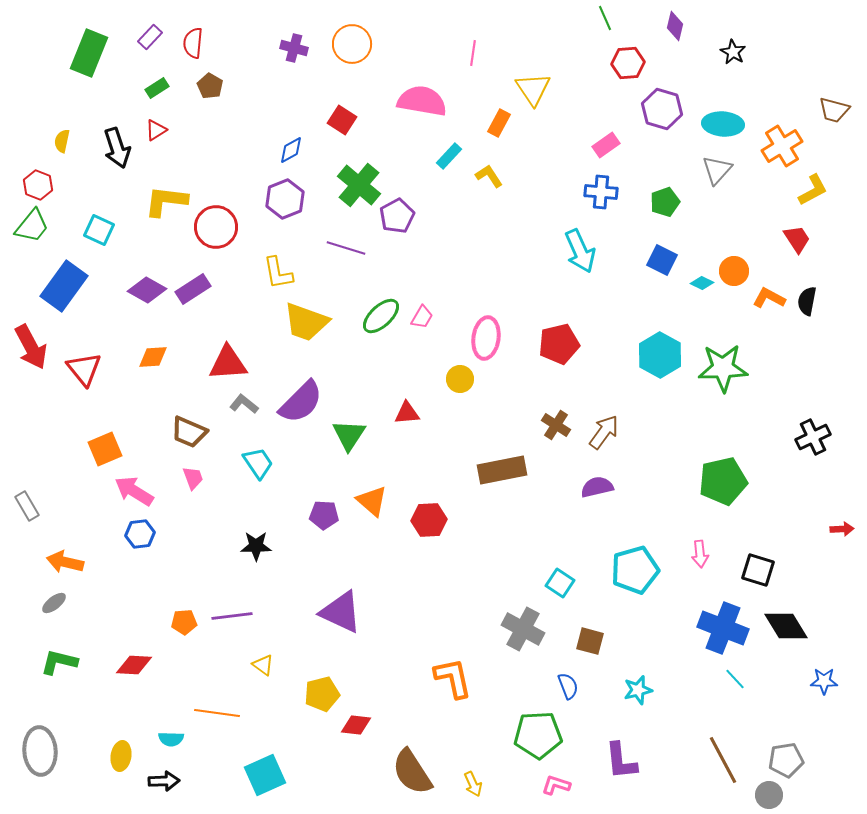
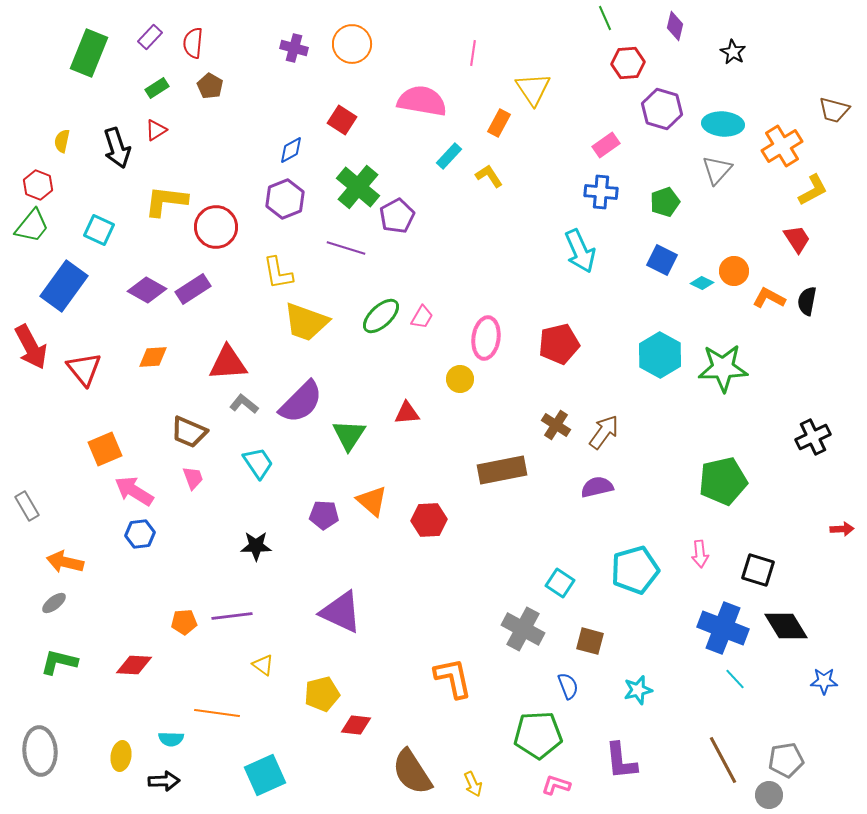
green cross at (359, 185): moved 1 px left, 2 px down
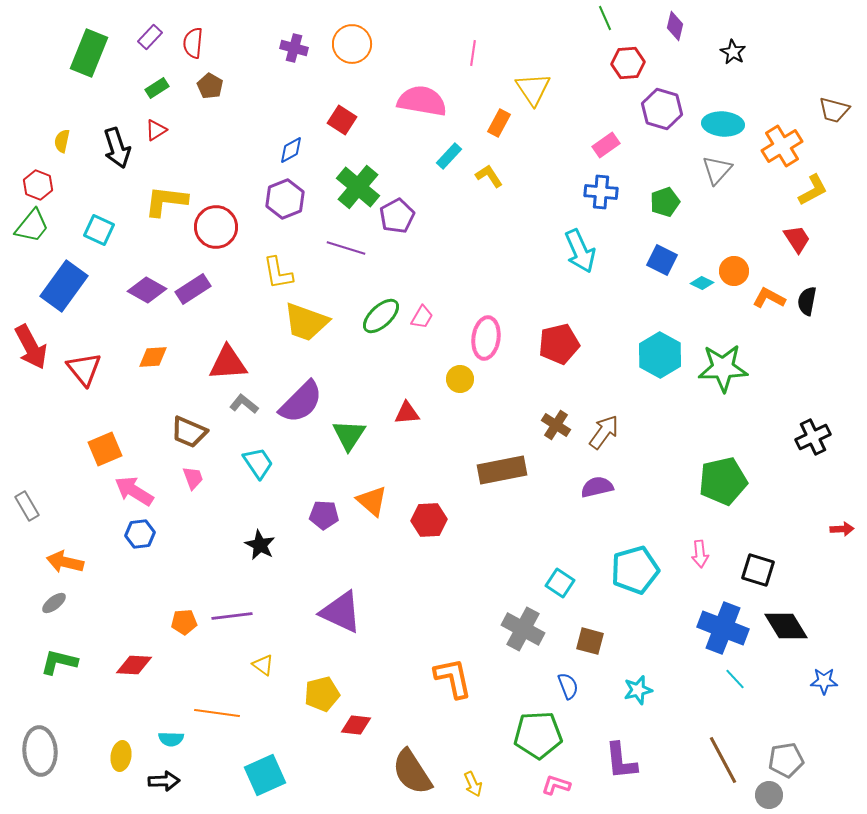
black star at (256, 546): moved 4 px right, 1 px up; rotated 28 degrees clockwise
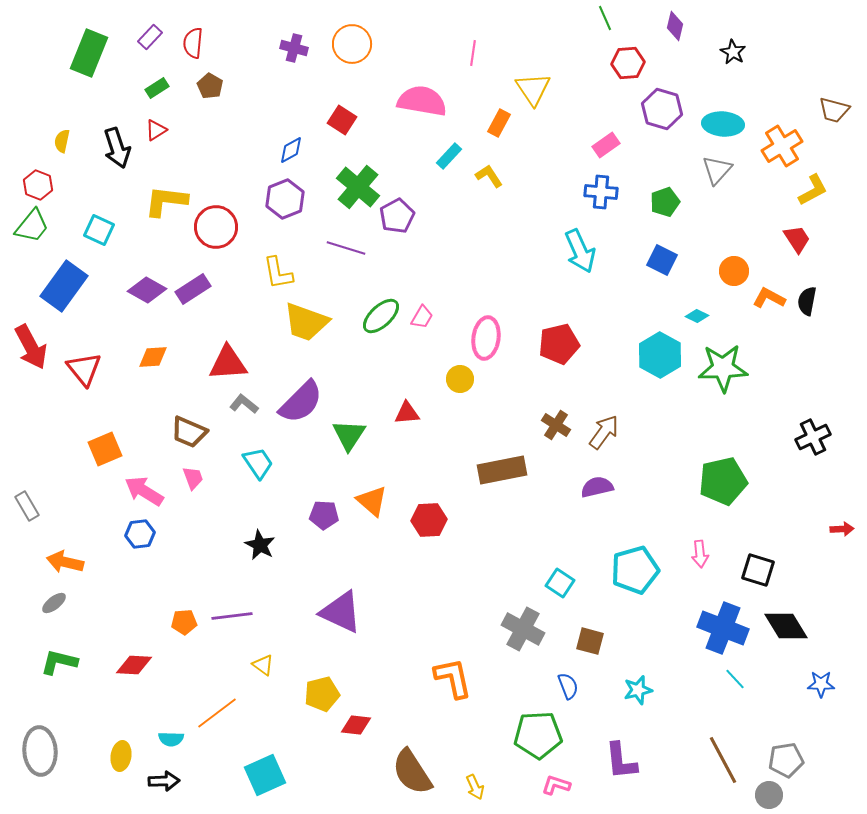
cyan diamond at (702, 283): moved 5 px left, 33 px down
pink arrow at (134, 491): moved 10 px right
blue star at (824, 681): moved 3 px left, 3 px down
orange line at (217, 713): rotated 45 degrees counterclockwise
yellow arrow at (473, 784): moved 2 px right, 3 px down
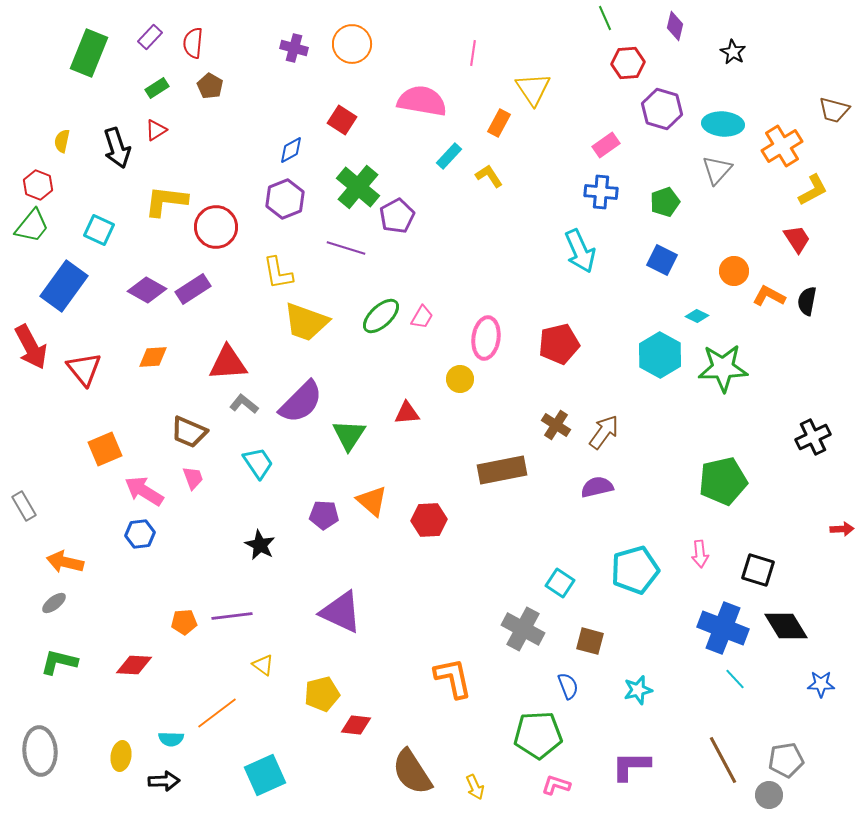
orange L-shape at (769, 298): moved 2 px up
gray rectangle at (27, 506): moved 3 px left
purple L-shape at (621, 761): moved 10 px right, 5 px down; rotated 96 degrees clockwise
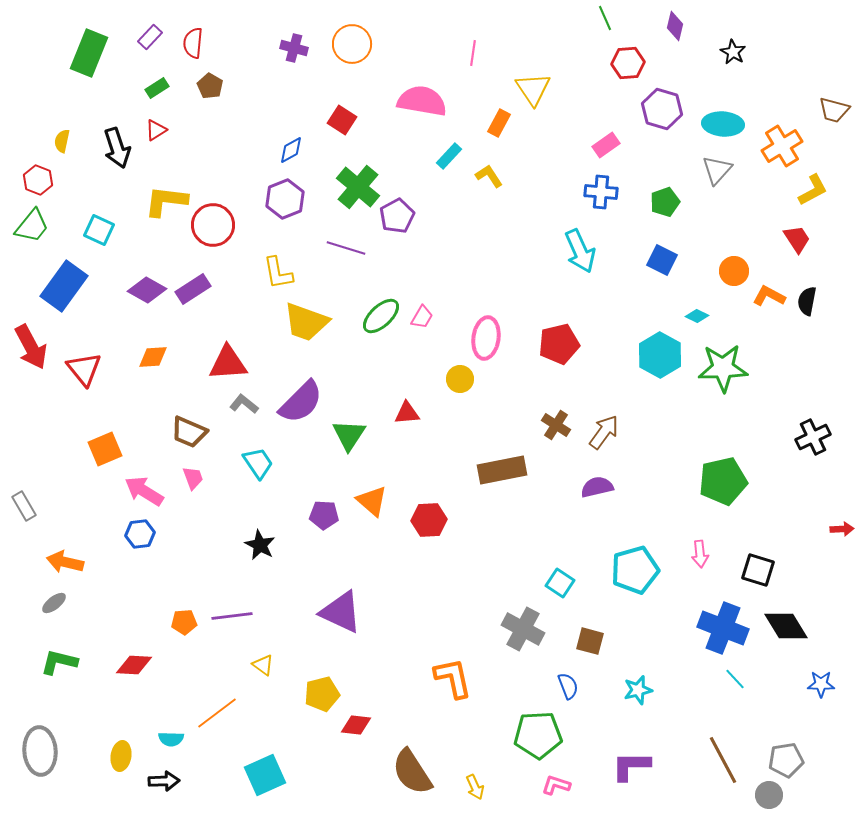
red hexagon at (38, 185): moved 5 px up
red circle at (216, 227): moved 3 px left, 2 px up
